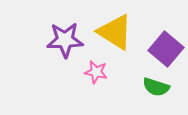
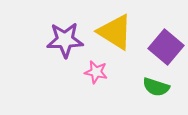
purple square: moved 2 px up
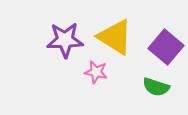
yellow triangle: moved 5 px down
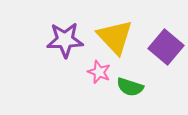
yellow triangle: rotated 15 degrees clockwise
pink star: moved 3 px right; rotated 10 degrees clockwise
green semicircle: moved 26 px left
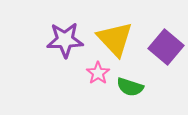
yellow triangle: moved 2 px down
pink star: moved 1 px left, 1 px down; rotated 15 degrees clockwise
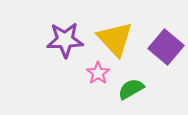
green semicircle: moved 1 px right, 2 px down; rotated 132 degrees clockwise
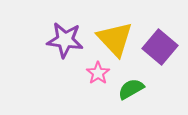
purple star: rotated 9 degrees clockwise
purple square: moved 6 px left
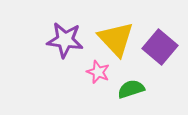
yellow triangle: moved 1 px right
pink star: moved 1 px up; rotated 15 degrees counterclockwise
green semicircle: rotated 12 degrees clockwise
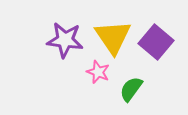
yellow triangle: moved 3 px left, 2 px up; rotated 9 degrees clockwise
purple square: moved 4 px left, 5 px up
green semicircle: rotated 36 degrees counterclockwise
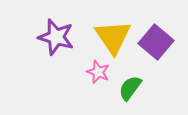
purple star: moved 9 px left, 3 px up; rotated 9 degrees clockwise
green semicircle: moved 1 px left, 1 px up
